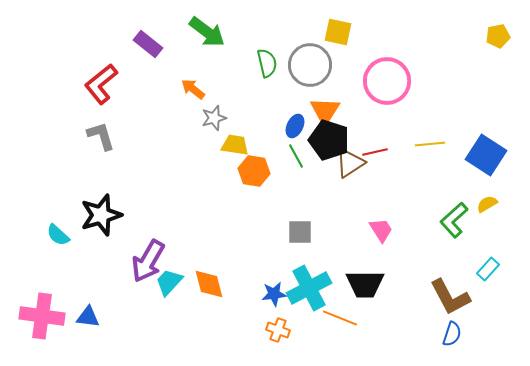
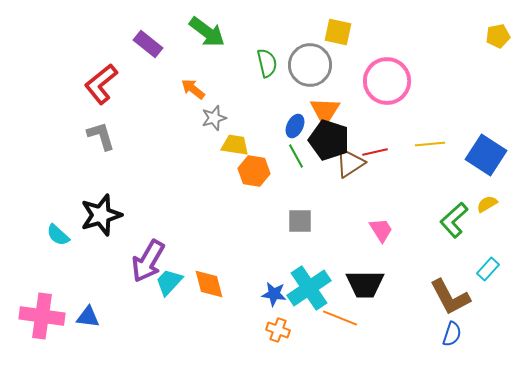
gray square: moved 11 px up
cyan cross: rotated 6 degrees counterclockwise
blue star: rotated 15 degrees clockwise
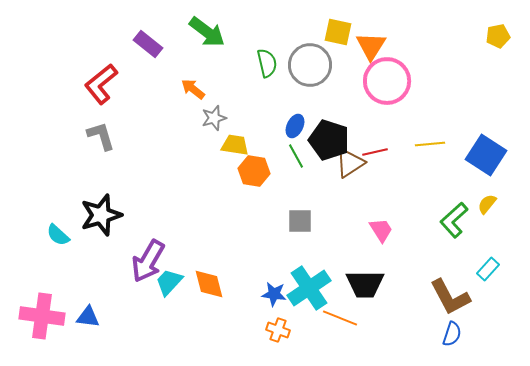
orange triangle: moved 46 px right, 65 px up
yellow semicircle: rotated 20 degrees counterclockwise
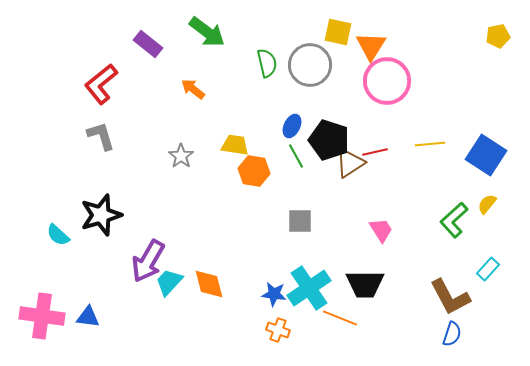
gray star: moved 33 px left, 38 px down; rotated 20 degrees counterclockwise
blue ellipse: moved 3 px left
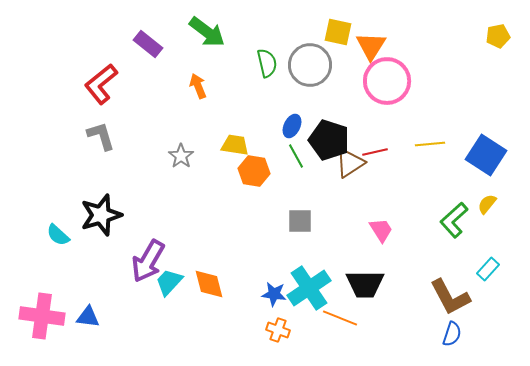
orange arrow: moved 5 px right, 3 px up; rotated 30 degrees clockwise
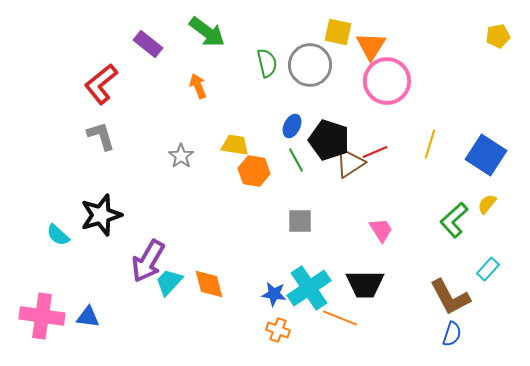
yellow line: rotated 68 degrees counterclockwise
red line: rotated 10 degrees counterclockwise
green line: moved 4 px down
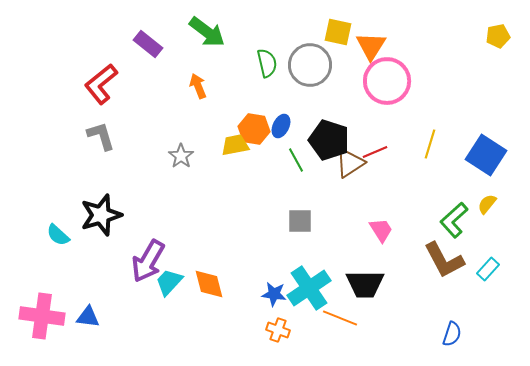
blue ellipse: moved 11 px left
yellow trapezoid: rotated 20 degrees counterclockwise
orange hexagon: moved 42 px up
brown L-shape: moved 6 px left, 37 px up
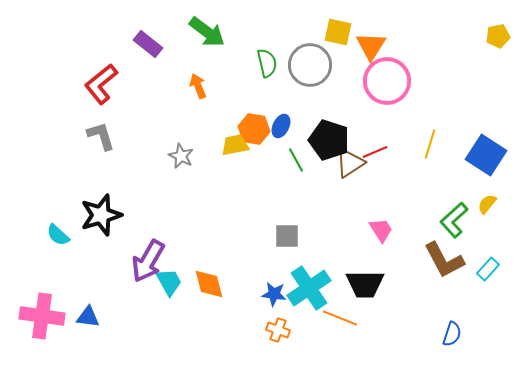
gray star: rotated 10 degrees counterclockwise
gray square: moved 13 px left, 15 px down
cyan trapezoid: rotated 108 degrees clockwise
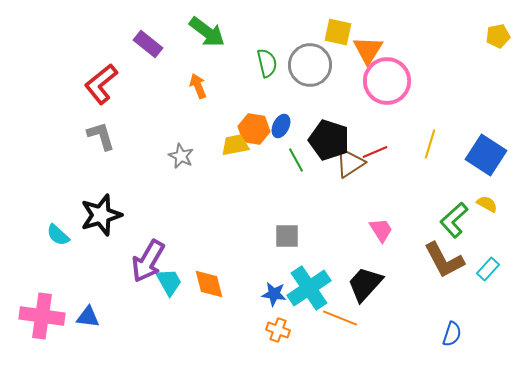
orange triangle: moved 3 px left, 4 px down
yellow semicircle: rotated 80 degrees clockwise
black trapezoid: rotated 132 degrees clockwise
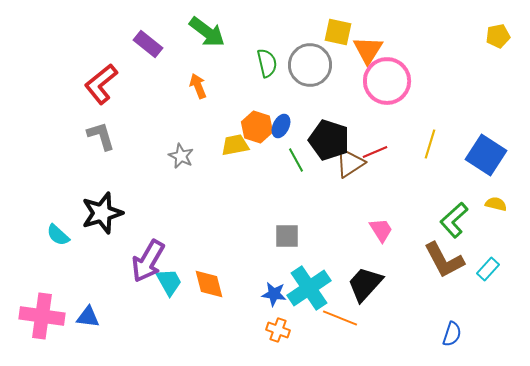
orange hexagon: moved 3 px right, 2 px up; rotated 8 degrees clockwise
yellow semicircle: moved 9 px right; rotated 15 degrees counterclockwise
black star: moved 1 px right, 2 px up
